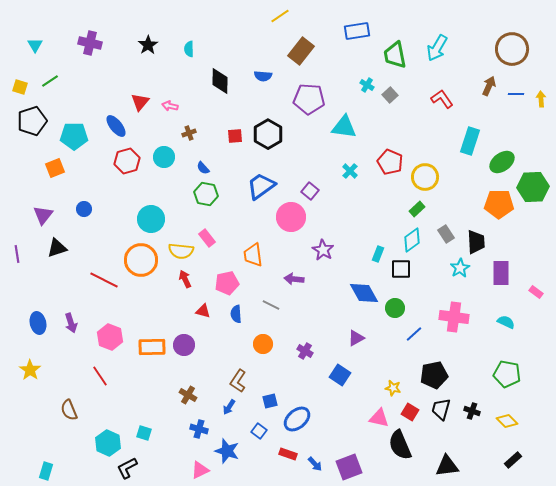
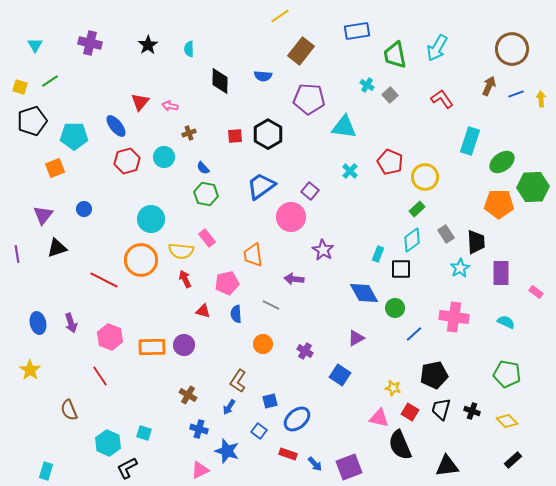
blue line at (516, 94): rotated 21 degrees counterclockwise
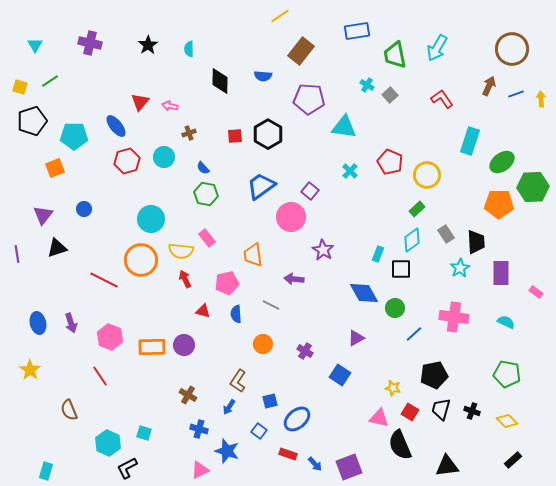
yellow circle at (425, 177): moved 2 px right, 2 px up
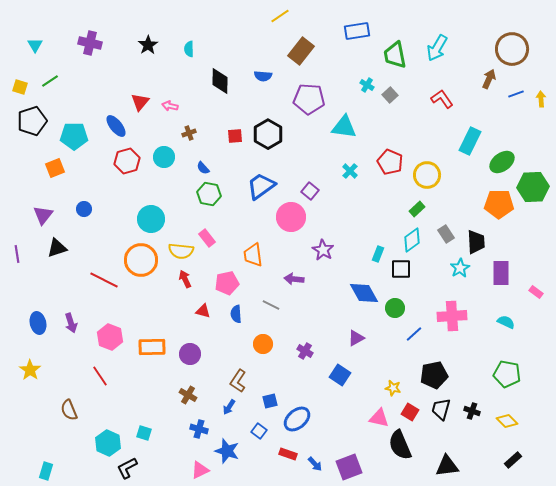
brown arrow at (489, 86): moved 7 px up
cyan rectangle at (470, 141): rotated 8 degrees clockwise
green hexagon at (206, 194): moved 3 px right
pink cross at (454, 317): moved 2 px left, 1 px up; rotated 12 degrees counterclockwise
purple circle at (184, 345): moved 6 px right, 9 px down
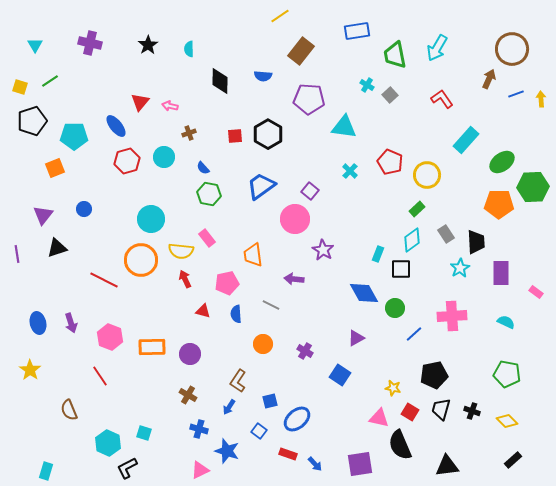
cyan rectangle at (470, 141): moved 4 px left, 1 px up; rotated 16 degrees clockwise
pink circle at (291, 217): moved 4 px right, 2 px down
purple square at (349, 467): moved 11 px right, 3 px up; rotated 12 degrees clockwise
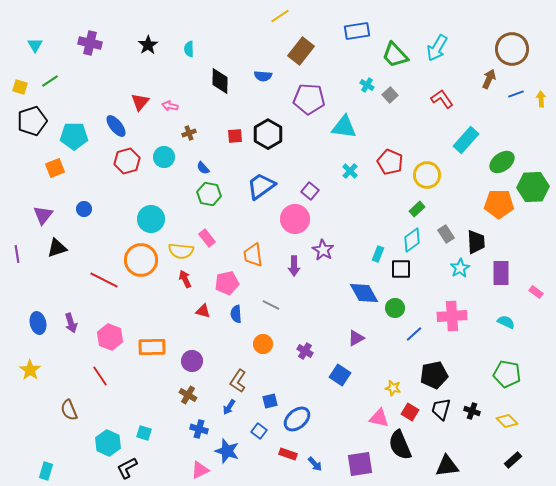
green trapezoid at (395, 55): rotated 32 degrees counterclockwise
purple arrow at (294, 279): moved 13 px up; rotated 96 degrees counterclockwise
purple circle at (190, 354): moved 2 px right, 7 px down
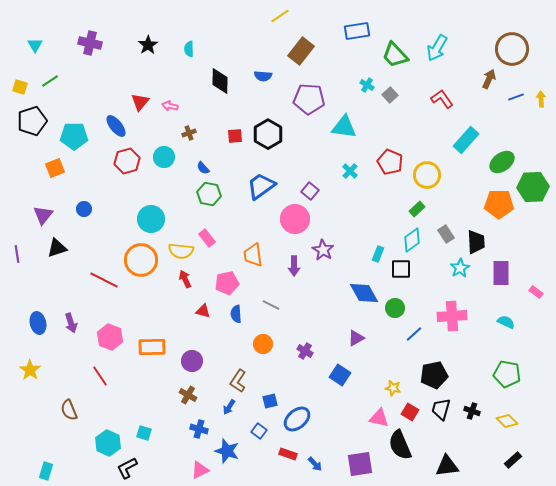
blue line at (516, 94): moved 3 px down
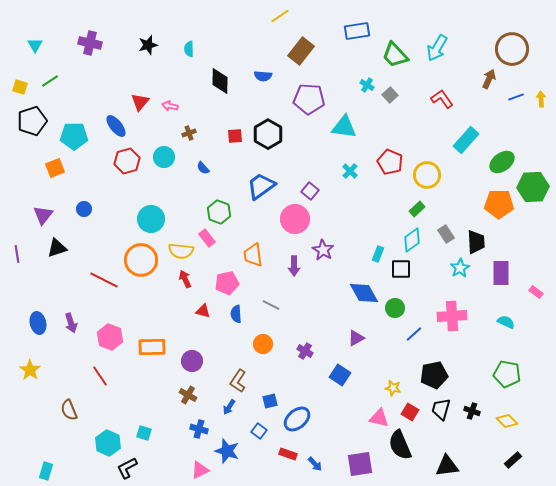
black star at (148, 45): rotated 18 degrees clockwise
green hexagon at (209, 194): moved 10 px right, 18 px down; rotated 10 degrees clockwise
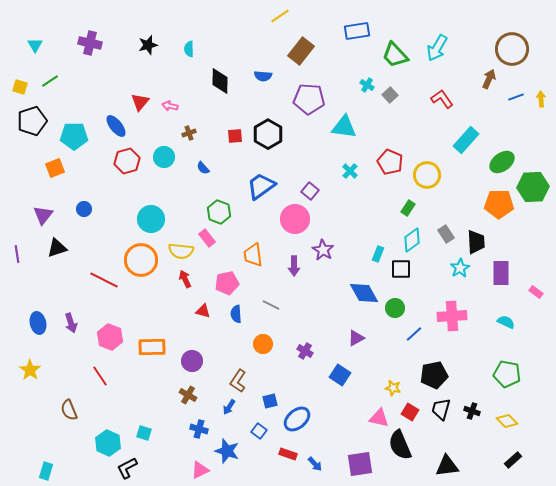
green rectangle at (417, 209): moved 9 px left, 1 px up; rotated 14 degrees counterclockwise
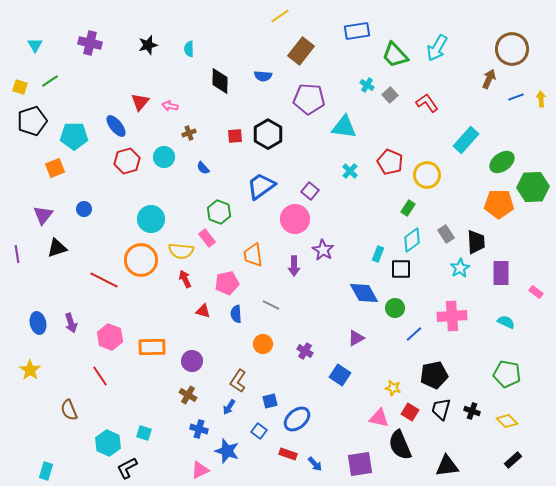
red L-shape at (442, 99): moved 15 px left, 4 px down
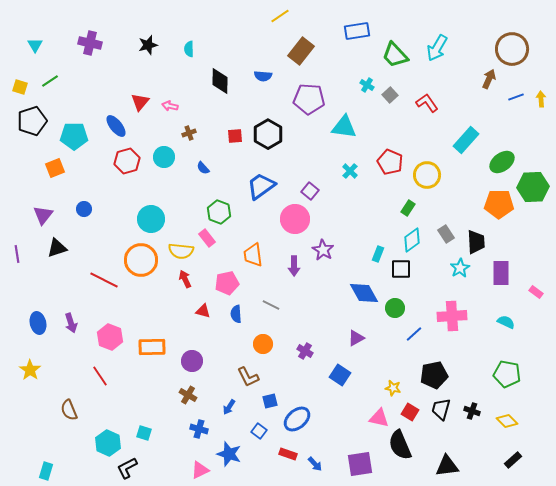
brown L-shape at (238, 381): moved 10 px right, 4 px up; rotated 60 degrees counterclockwise
blue star at (227, 451): moved 2 px right, 3 px down
